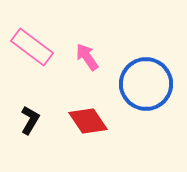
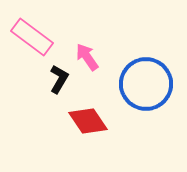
pink rectangle: moved 10 px up
black L-shape: moved 29 px right, 41 px up
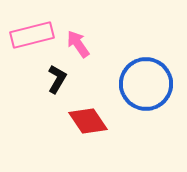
pink rectangle: moved 2 px up; rotated 51 degrees counterclockwise
pink arrow: moved 9 px left, 13 px up
black L-shape: moved 2 px left
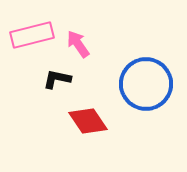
black L-shape: rotated 108 degrees counterclockwise
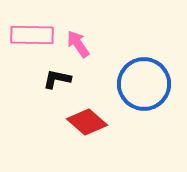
pink rectangle: rotated 15 degrees clockwise
blue circle: moved 2 px left
red diamond: moved 1 px left, 1 px down; rotated 15 degrees counterclockwise
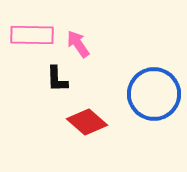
black L-shape: rotated 104 degrees counterclockwise
blue circle: moved 10 px right, 10 px down
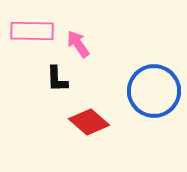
pink rectangle: moved 4 px up
blue circle: moved 3 px up
red diamond: moved 2 px right
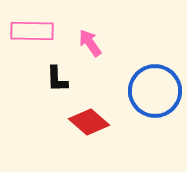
pink arrow: moved 12 px right, 1 px up
blue circle: moved 1 px right
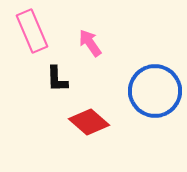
pink rectangle: rotated 66 degrees clockwise
